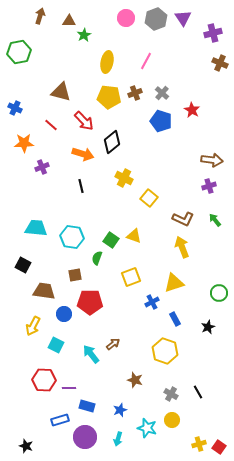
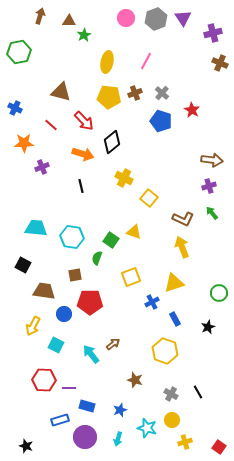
green arrow at (215, 220): moved 3 px left, 7 px up
yellow triangle at (134, 236): moved 4 px up
yellow cross at (199, 444): moved 14 px left, 2 px up
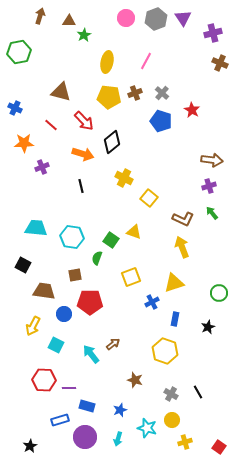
blue rectangle at (175, 319): rotated 40 degrees clockwise
black star at (26, 446): moved 4 px right; rotated 24 degrees clockwise
